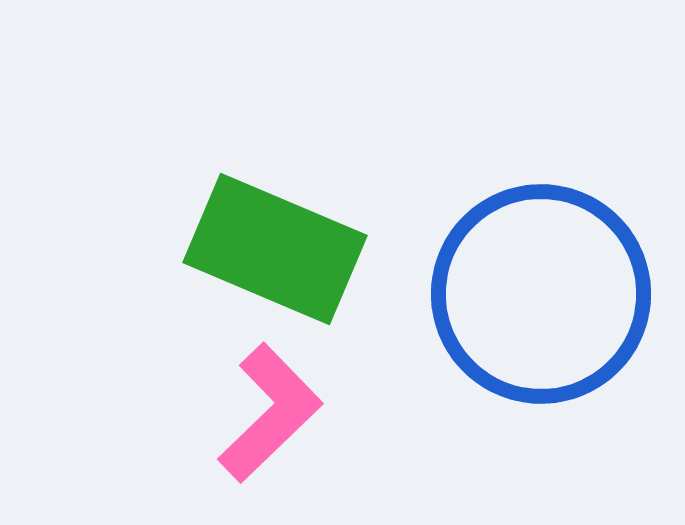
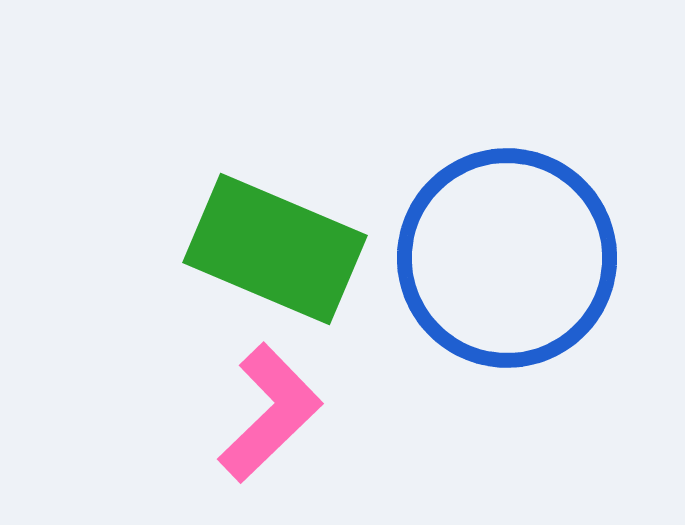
blue circle: moved 34 px left, 36 px up
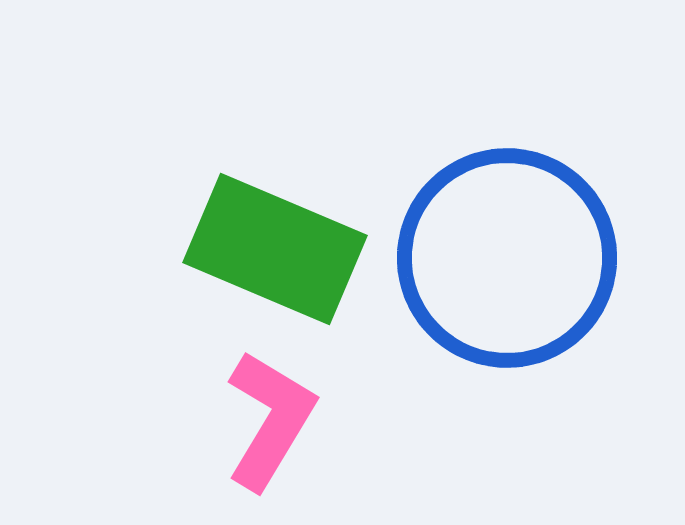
pink L-shape: moved 7 px down; rotated 15 degrees counterclockwise
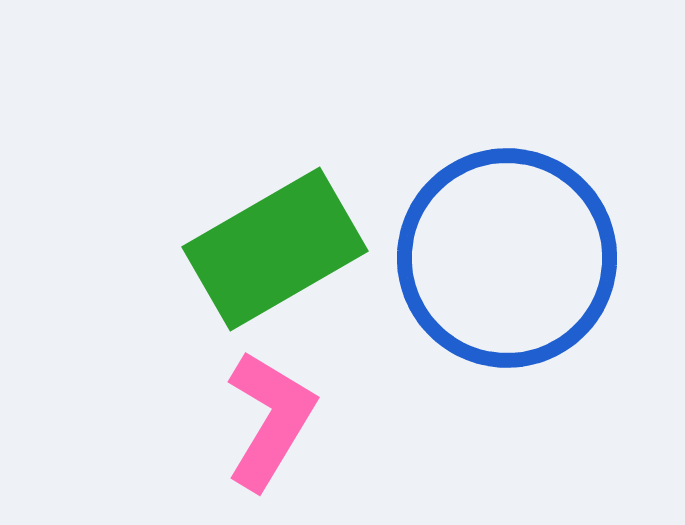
green rectangle: rotated 53 degrees counterclockwise
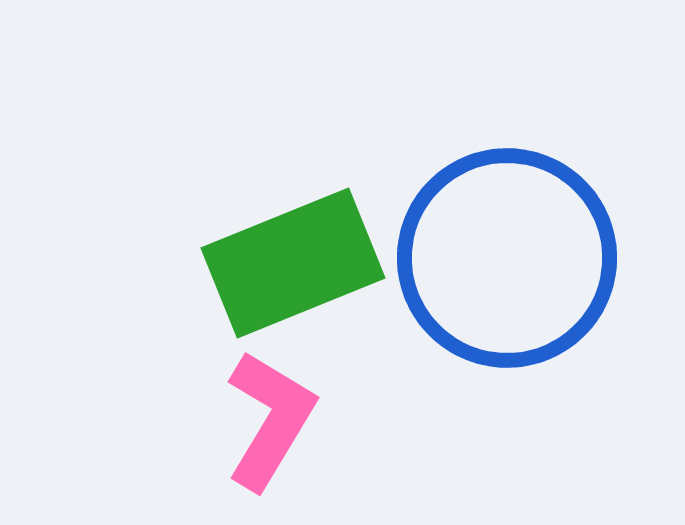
green rectangle: moved 18 px right, 14 px down; rotated 8 degrees clockwise
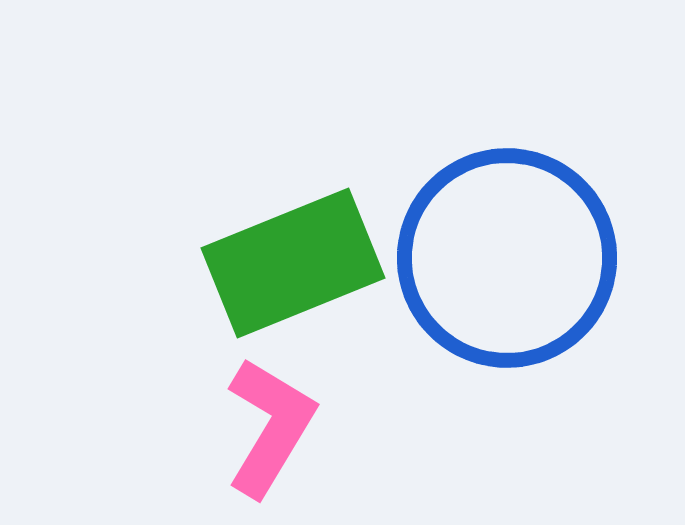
pink L-shape: moved 7 px down
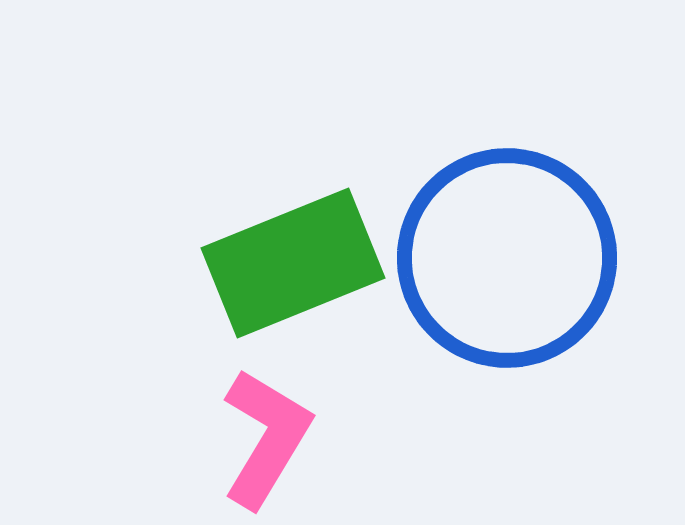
pink L-shape: moved 4 px left, 11 px down
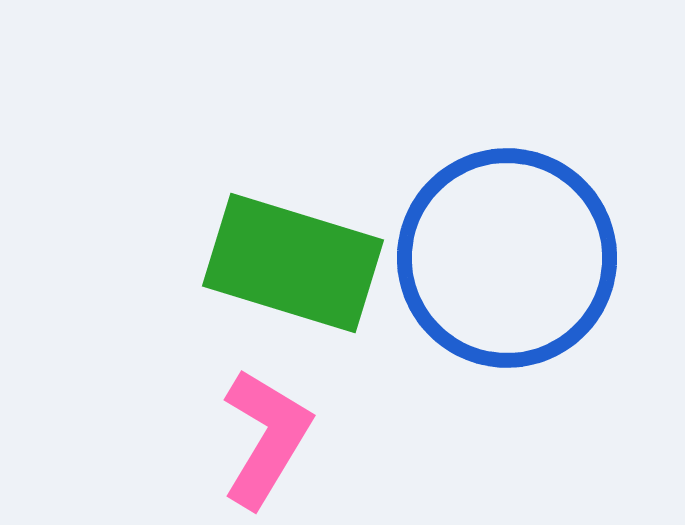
green rectangle: rotated 39 degrees clockwise
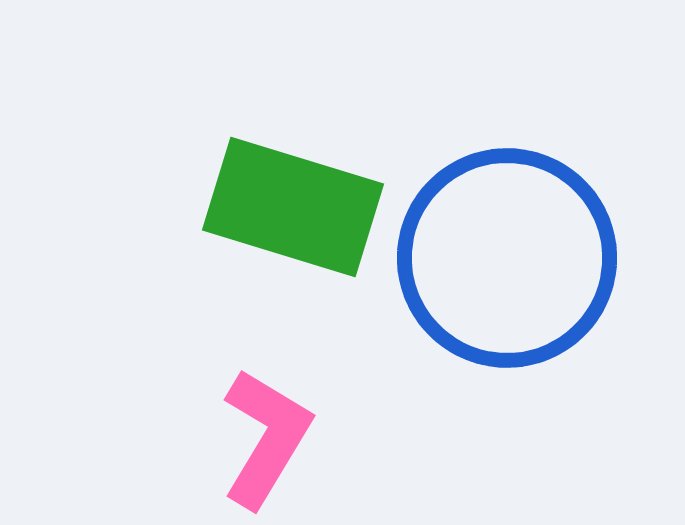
green rectangle: moved 56 px up
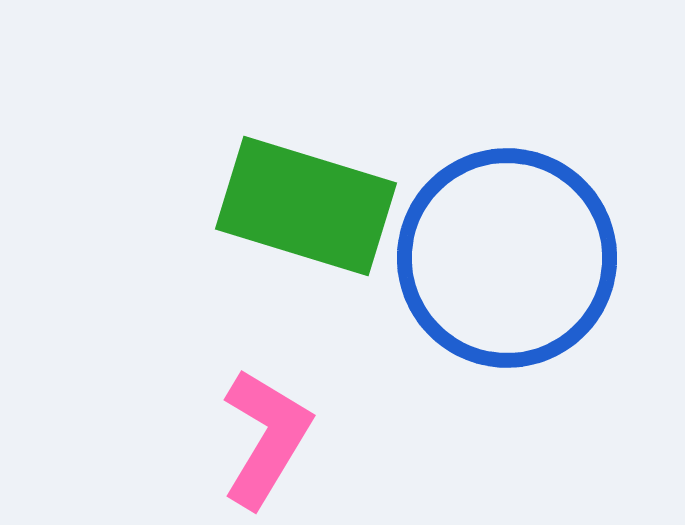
green rectangle: moved 13 px right, 1 px up
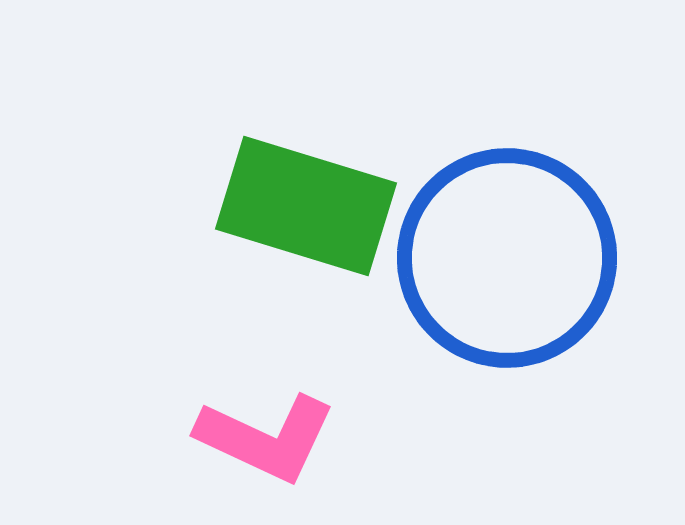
pink L-shape: rotated 84 degrees clockwise
